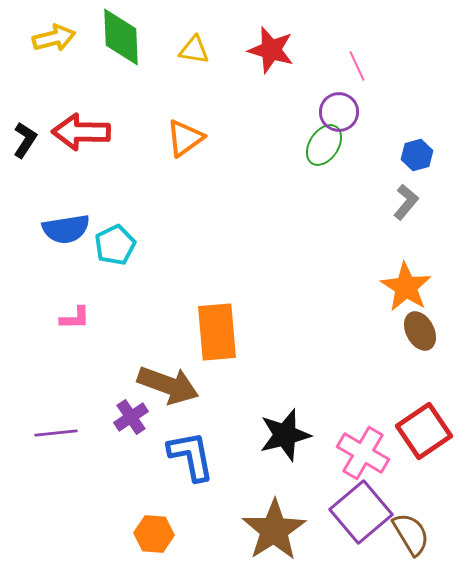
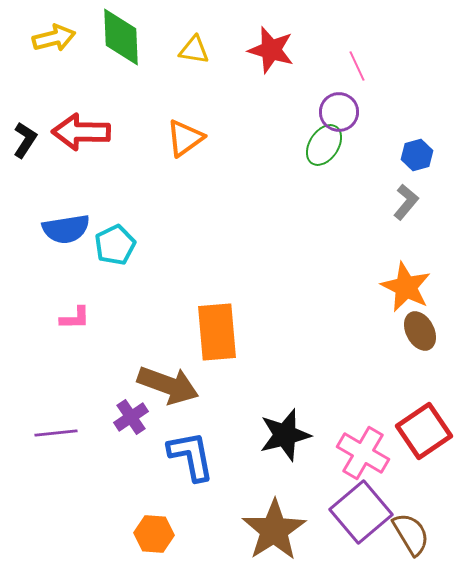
orange star: rotated 6 degrees counterclockwise
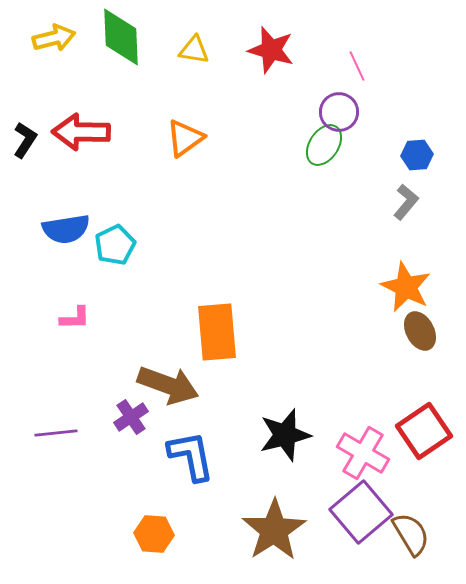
blue hexagon: rotated 12 degrees clockwise
